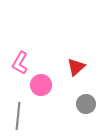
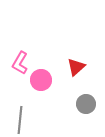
pink circle: moved 5 px up
gray line: moved 2 px right, 4 px down
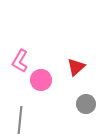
pink L-shape: moved 2 px up
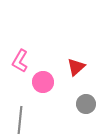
pink circle: moved 2 px right, 2 px down
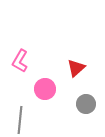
red triangle: moved 1 px down
pink circle: moved 2 px right, 7 px down
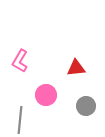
red triangle: rotated 36 degrees clockwise
pink circle: moved 1 px right, 6 px down
gray circle: moved 2 px down
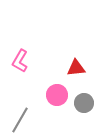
pink circle: moved 11 px right
gray circle: moved 2 px left, 3 px up
gray line: rotated 24 degrees clockwise
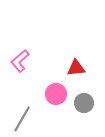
pink L-shape: rotated 20 degrees clockwise
pink circle: moved 1 px left, 1 px up
gray line: moved 2 px right, 1 px up
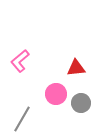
gray circle: moved 3 px left
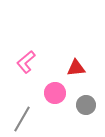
pink L-shape: moved 6 px right, 1 px down
pink circle: moved 1 px left, 1 px up
gray circle: moved 5 px right, 2 px down
